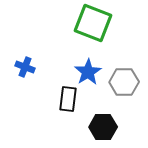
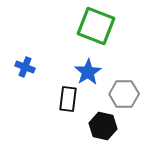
green square: moved 3 px right, 3 px down
gray hexagon: moved 12 px down
black hexagon: moved 1 px up; rotated 12 degrees clockwise
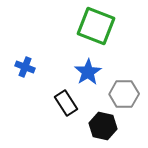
black rectangle: moved 2 px left, 4 px down; rotated 40 degrees counterclockwise
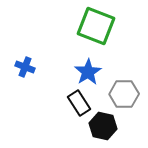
black rectangle: moved 13 px right
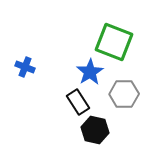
green square: moved 18 px right, 16 px down
blue star: moved 2 px right
black rectangle: moved 1 px left, 1 px up
black hexagon: moved 8 px left, 4 px down
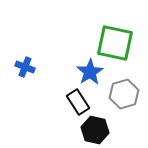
green square: moved 1 px right, 1 px down; rotated 9 degrees counterclockwise
gray hexagon: rotated 16 degrees counterclockwise
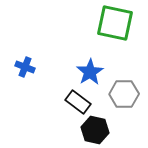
green square: moved 20 px up
gray hexagon: rotated 16 degrees clockwise
black rectangle: rotated 20 degrees counterclockwise
